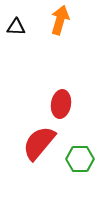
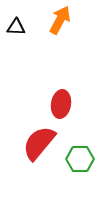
orange arrow: rotated 12 degrees clockwise
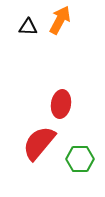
black triangle: moved 12 px right
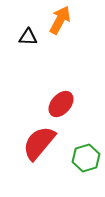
black triangle: moved 10 px down
red ellipse: rotated 32 degrees clockwise
green hexagon: moved 6 px right, 1 px up; rotated 16 degrees counterclockwise
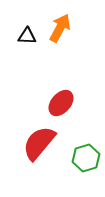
orange arrow: moved 8 px down
black triangle: moved 1 px left, 1 px up
red ellipse: moved 1 px up
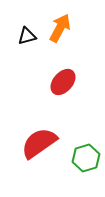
black triangle: rotated 18 degrees counterclockwise
red ellipse: moved 2 px right, 21 px up
red semicircle: rotated 15 degrees clockwise
